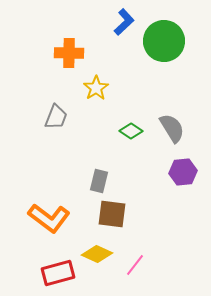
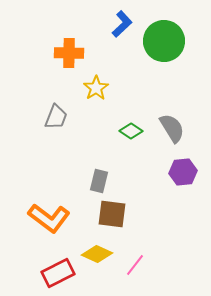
blue L-shape: moved 2 px left, 2 px down
red rectangle: rotated 12 degrees counterclockwise
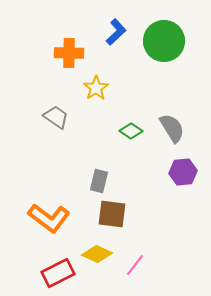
blue L-shape: moved 6 px left, 8 px down
gray trapezoid: rotated 76 degrees counterclockwise
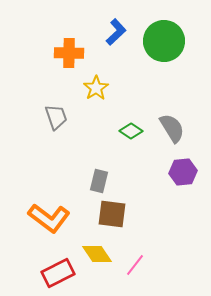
gray trapezoid: rotated 36 degrees clockwise
yellow diamond: rotated 32 degrees clockwise
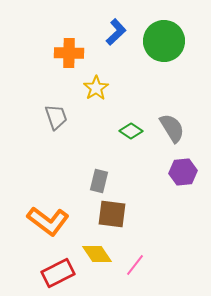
orange L-shape: moved 1 px left, 3 px down
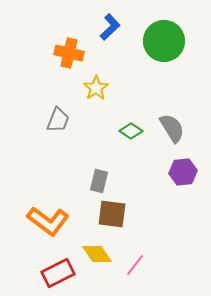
blue L-shape: moved 6 px left, 5 px up
orange cross: rotated 12 degrees clockwise
gray trapezoid: moved 2 px right, 3 px down; rotated 40 degrees clockwise
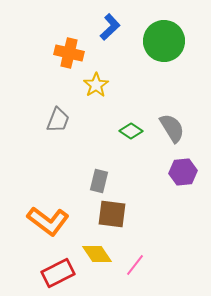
yellow star: moved 3 px up
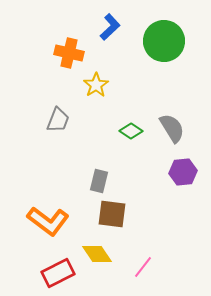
pink line: moved 8 px right, 2 px down
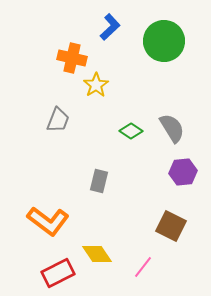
orange cross: moved 3 px right, 5 px down
brown square: moved 59 px right, 12 px down; rotated 20 degrees clockwise
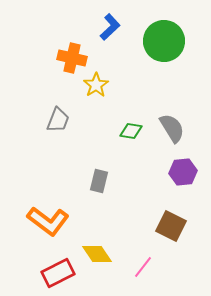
green diamond: rotated 25 degrees counterclockwise
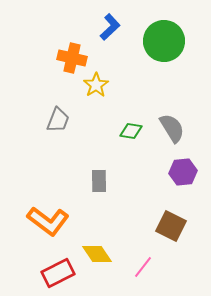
gray rectangle: rotated 15 degrees counterclockwise
